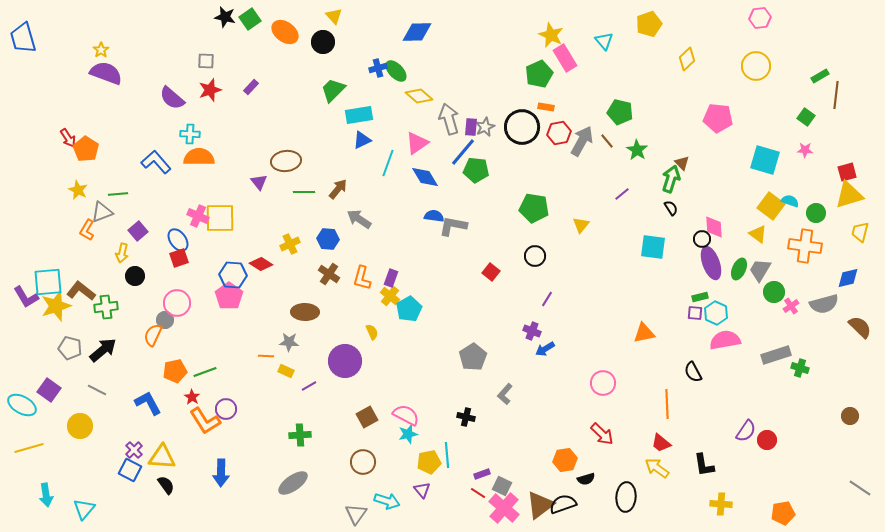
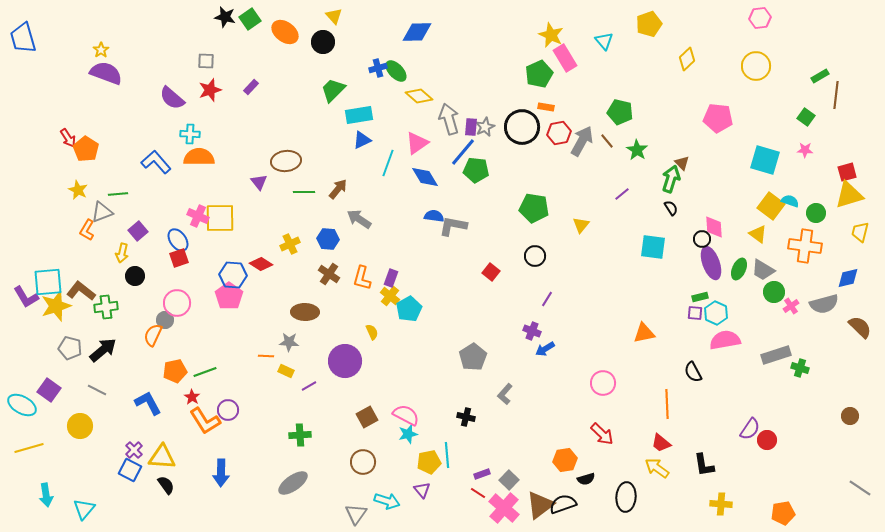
gray trapezoid at (760, 270): moved 3 px right; rotated 90 degrees counterclockwise
purple circle at (226, 409): moved 2 px right, 1 px down
purple semicircle at (746, 431): moved 4 px right, 2 px up
gray square at (502, 486): moved 7 px right, 6 px up; rotated 18 degrees clockwise
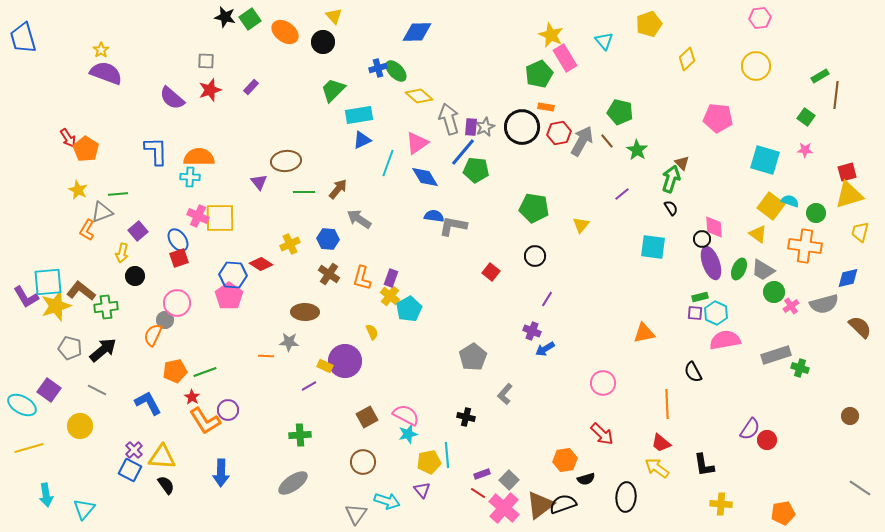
cyan cross at (190, 134): moved 43 px down
blue L-shape at (156, 162): moved 11 px up; rotated 40 degrees clockwise
yellow rectangle at (286, 371): moved 39 px right, 5 px up
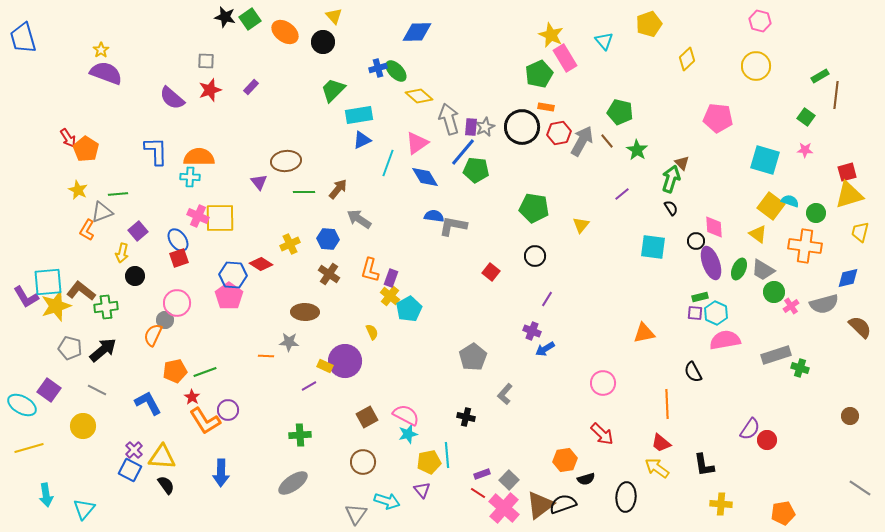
pink hexagon at (760, 18): moved 3 px down; rotated 20 degrees clockwise
black circle at (702, 239): moved 6 px left, 2 px down
orange L-shape at (362, 278): moved 8 px right, 8 px up
yellow circle at (80, 426): moved 3 px right
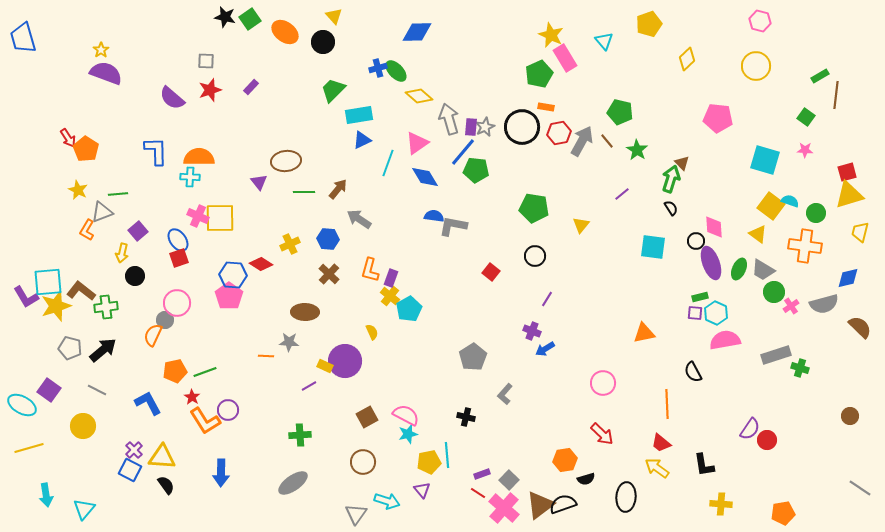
brown cross at (329, 274): rotated 10 degrees clockwise
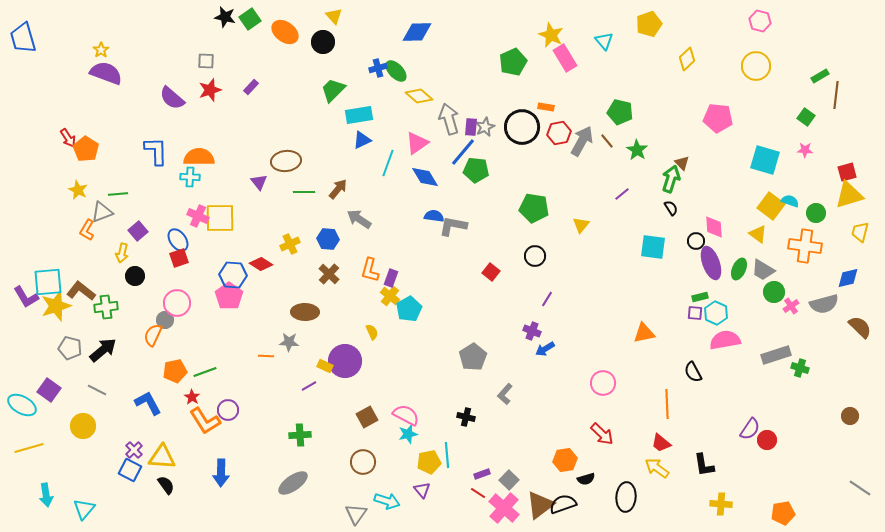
green pentagon at (539, 74): moved 26 px left, 12 px up
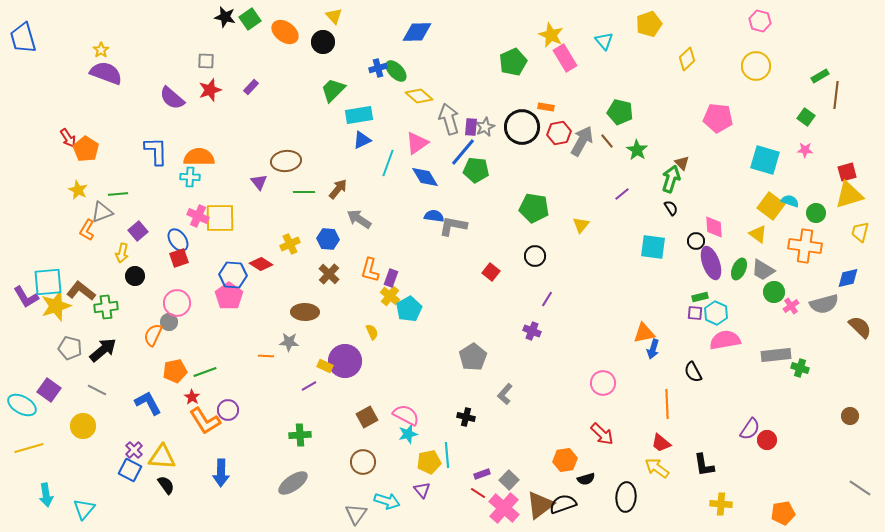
gray circle at (165, 320): moved 4 px right, 2 px down
blue arrow at (545, 349): moved 108 px right; rotated 42 degrees counterclockwise
gray rectangle at (776, 355): rotated 12 degrees clockwise
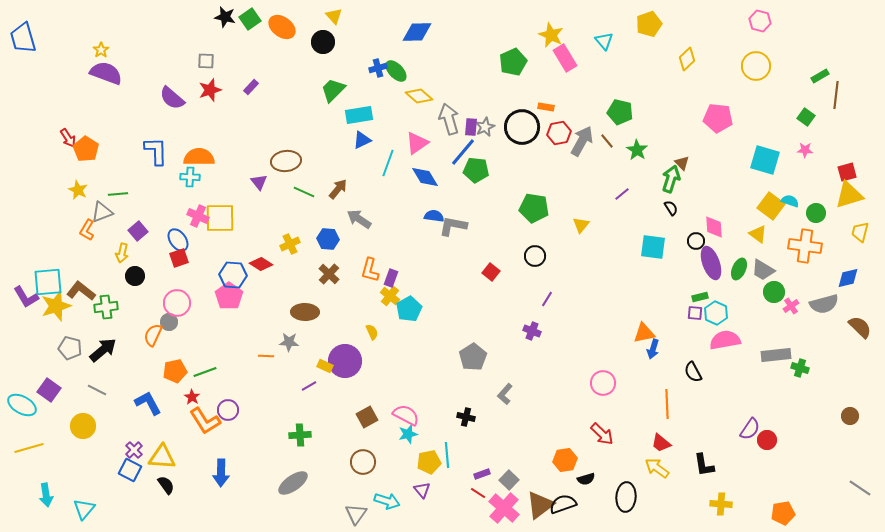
orange ellipse at (285, 32): moved 3 px left, 5 px up
green line at (304, 192): rotated 25 degrees clockwise
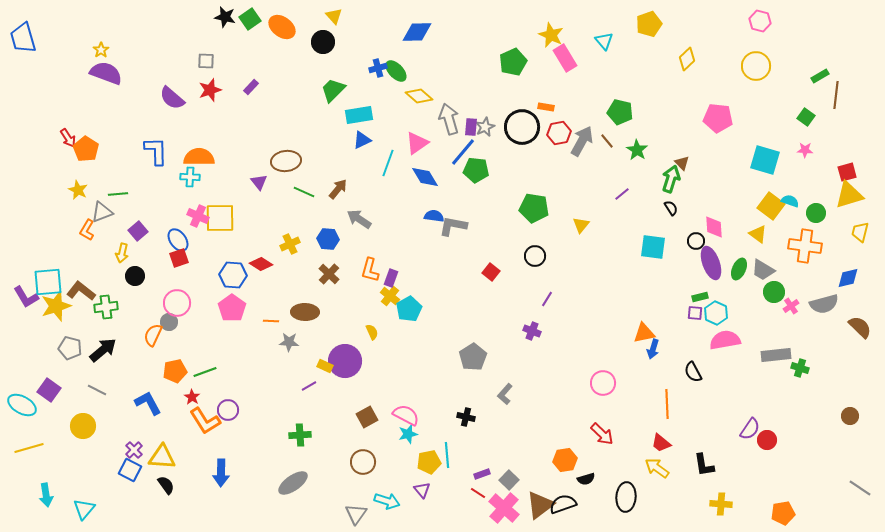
pink pentagon at (229, 296): moved 3 px right, 12 px down
orange line at (266, 356): moved 5 px right, 35 px up
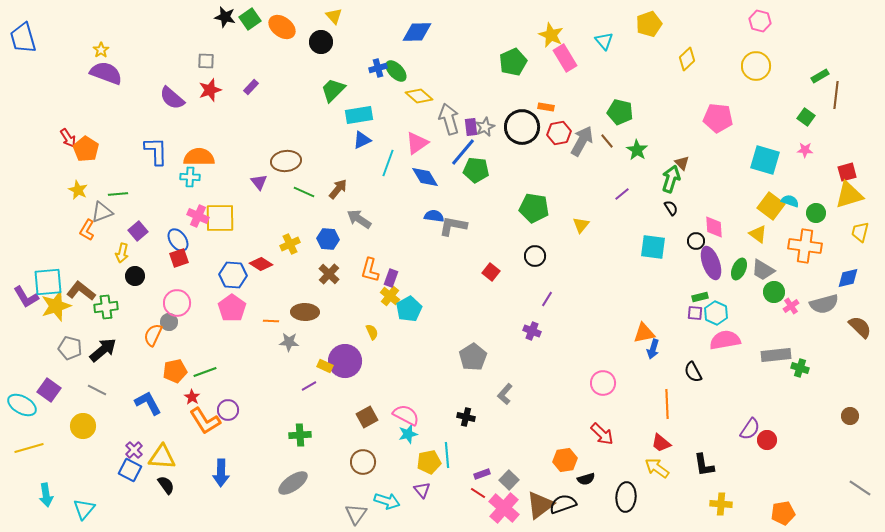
black circle at (323, 42): moved 2 px left
purple rectangle at (471, 127): rotated 12 degrees counterclockwise
